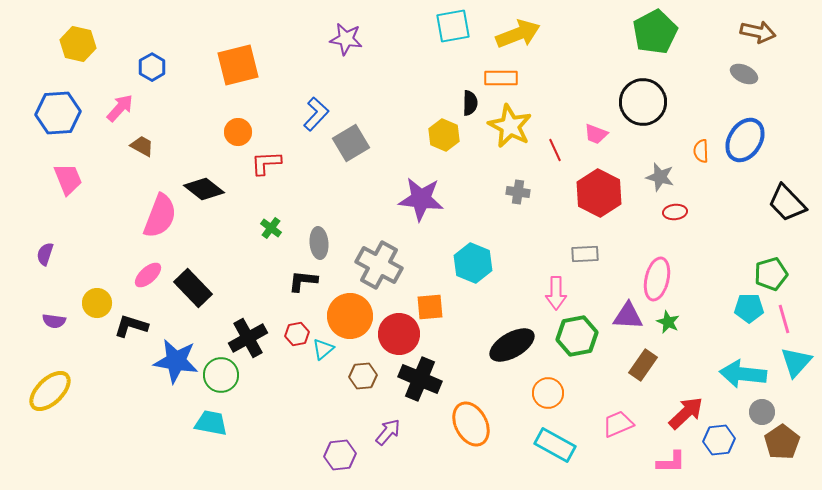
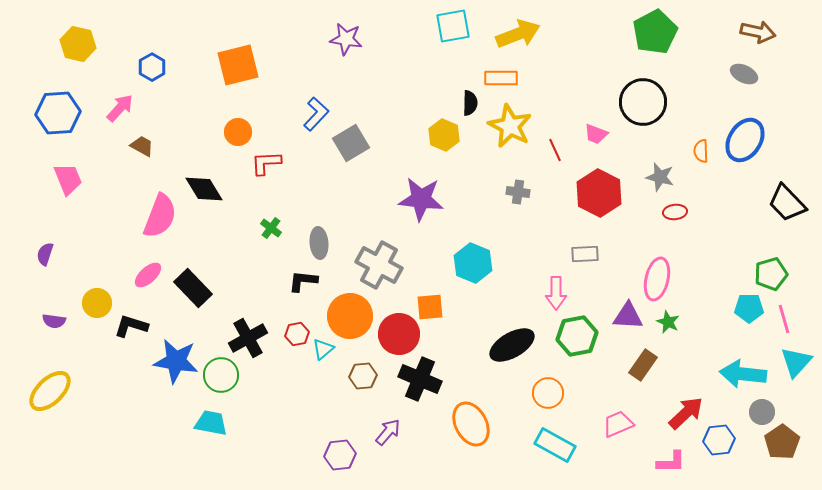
black diamond at (204, 189): rotated 21 degrees clockwise
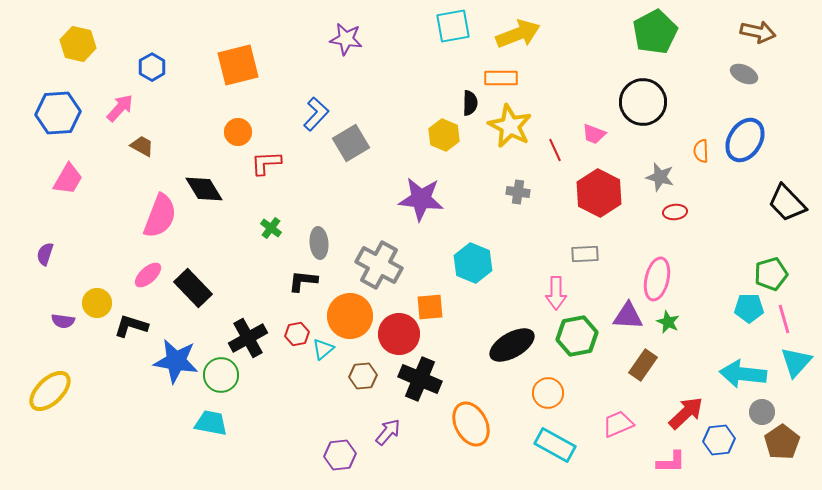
pink trapezoid at (596, 134): moved 2 px left
pink trapezoid at (68, 179): rotated 52 degrees clockwise
purple semicircle at (54, 321): moved 9 px right
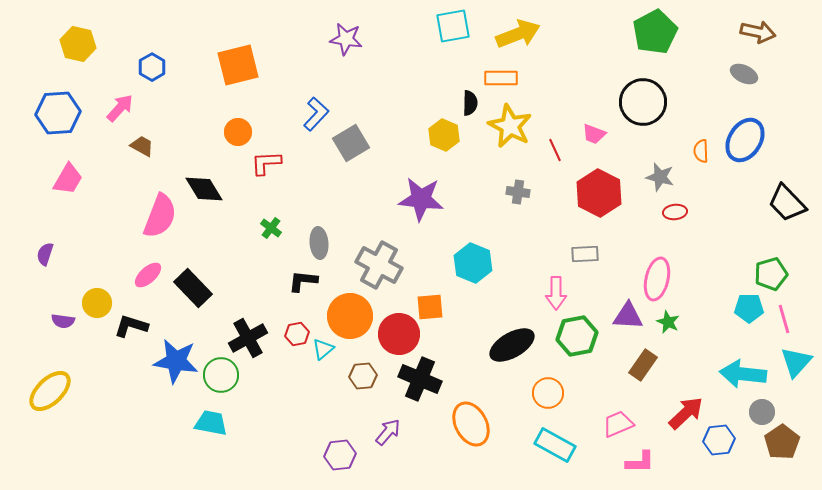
pink L-shape at (671, 462): moved 31 px left
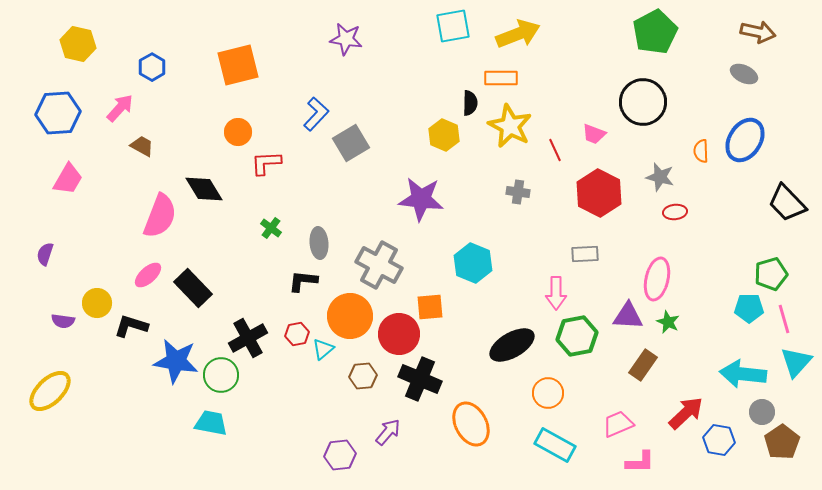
blue hexagon at (719, 440): rotated 16 degrees clockwise
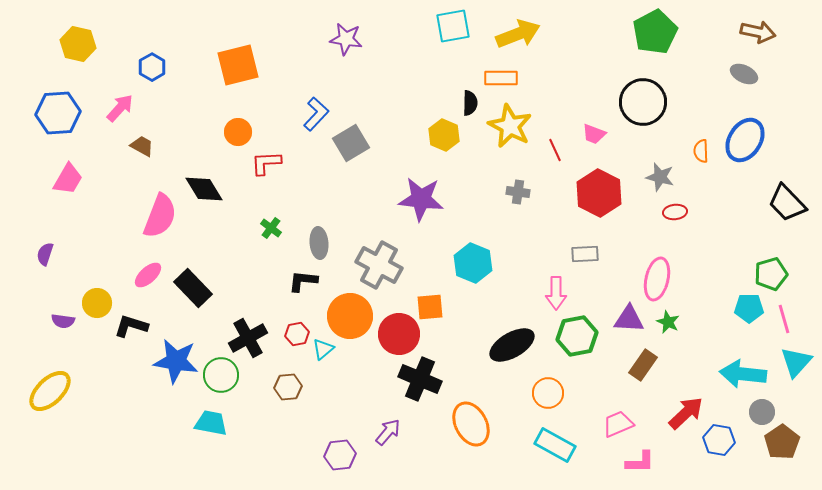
purple triangle at (628, 316): moved 1 px right, 3 px down
brown hexagon at (363, 376): moved 75 px left, 11 px down
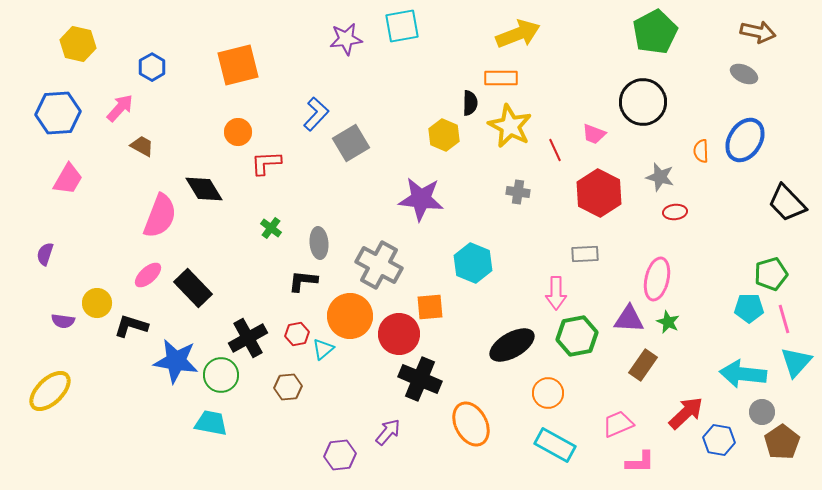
cyan square at (453, 26): moved 51 px left
purple star at (346, 39): rotated 16 degrees counterclockwise
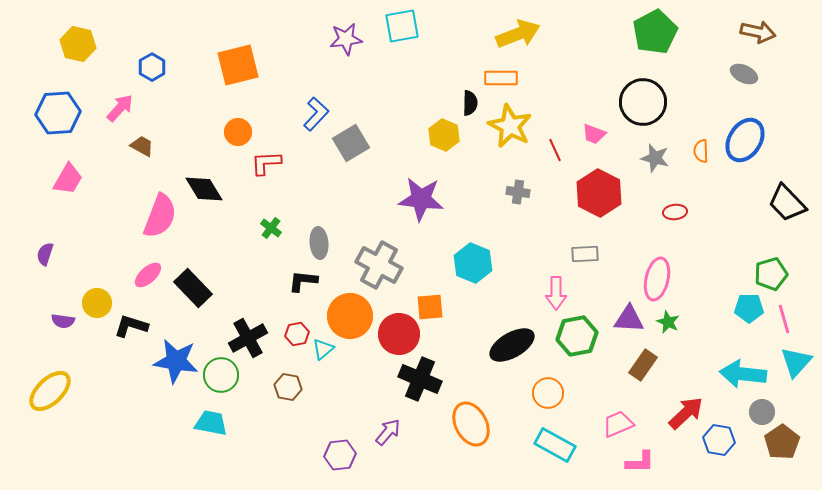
gray star at (660, 177): moved 5 px left, 19 px up
brown hexagon at (288, 387): rotated 16 degrees clockwise
